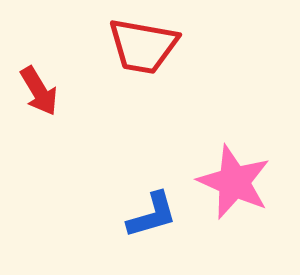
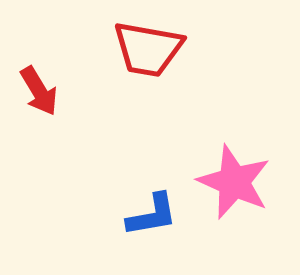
red trapezoid: moved 5 px right, 3 px down
blue L-shape: rotated 6 degrees clockwise
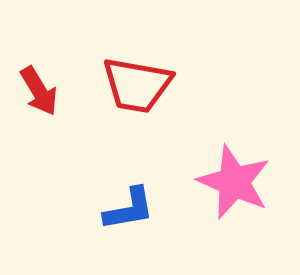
red trapezoid: moved 11 px left, 36 px down
blue L-shape: moved 23 px left, 6 px up
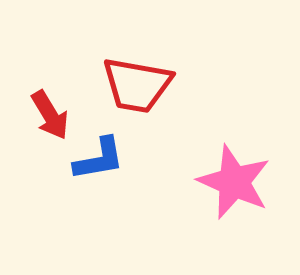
red arrow: moved 11 px right, 24 px down
blue L-shape: moved 30 px left, 50 px up
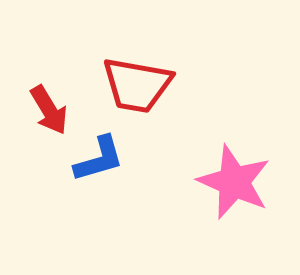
red arrow: moved 1 px left, 5 px up
blue L-shape: rotated 6 degrees counterclockwise
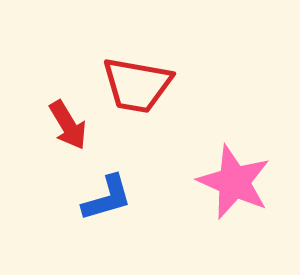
red arrow: moved 19 px right, 15 px down
blue L-shape: moved 8 px right, 39 px down
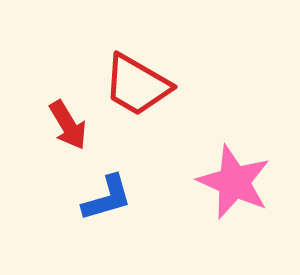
red trapezoid: rotated 20 degrees clockwise
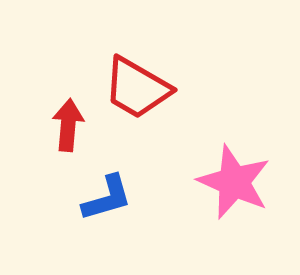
red trapezoid: moved 3 px down
red arrow: rotated 144 degrees counterclockwise
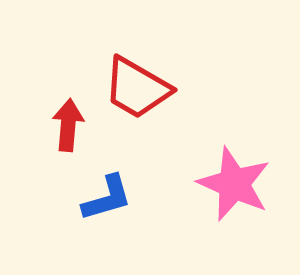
pink star: moved 2 px down
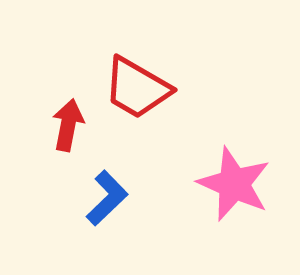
red arrow: rotated 6 degrees clockwise
blue L-shape: rotated 28 degrees counterclockwise
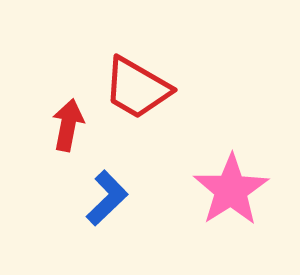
pink star: moved 3 px left, 6 px down; rotated 16 degrees clockwise
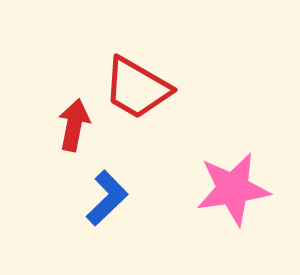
red arrow: moved 6 px right
pink star: moved 2 px right, 1 px up; rotated 24 degrees clockwise
